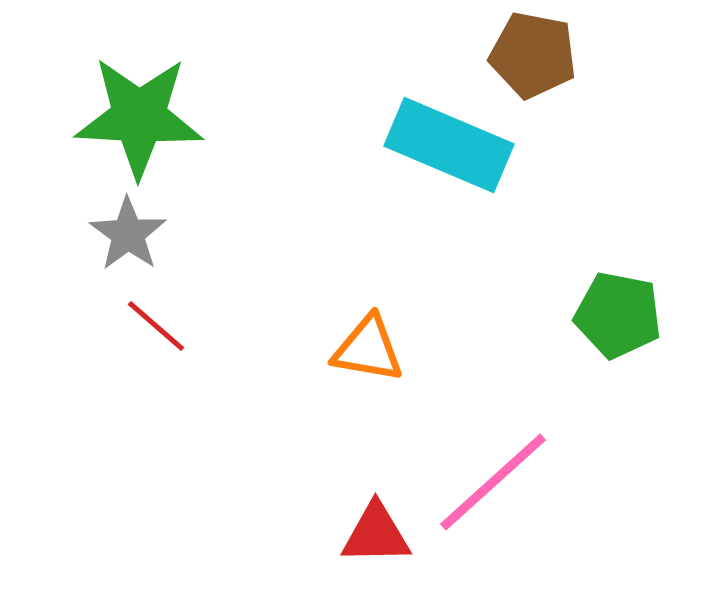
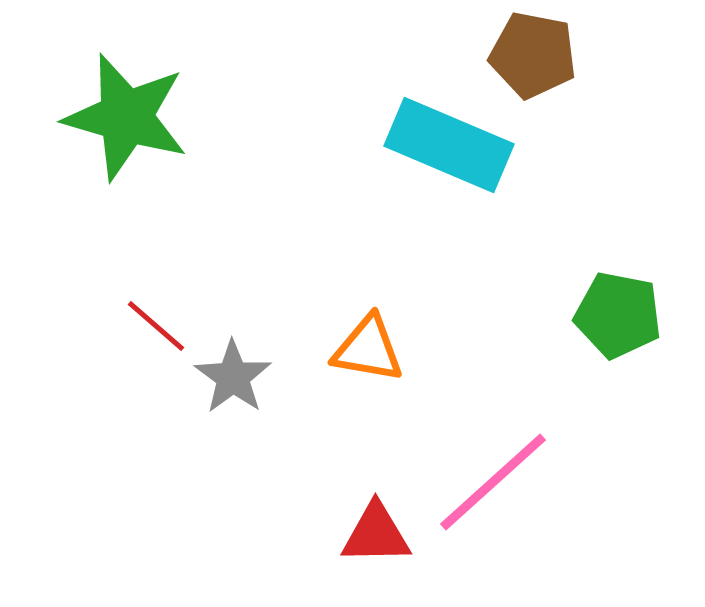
green star: moved 13 px left; rotated 13 degrees clockwise
gray star: moved 105 px right, 143 px down
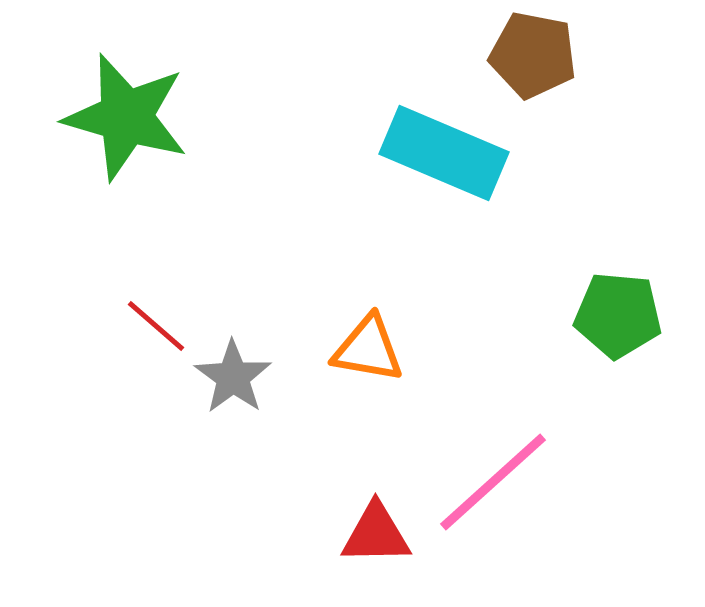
cyan rectangle: moved 5 px left, 8 px down
green pentagon: rotated 6 degrees counterclockwise
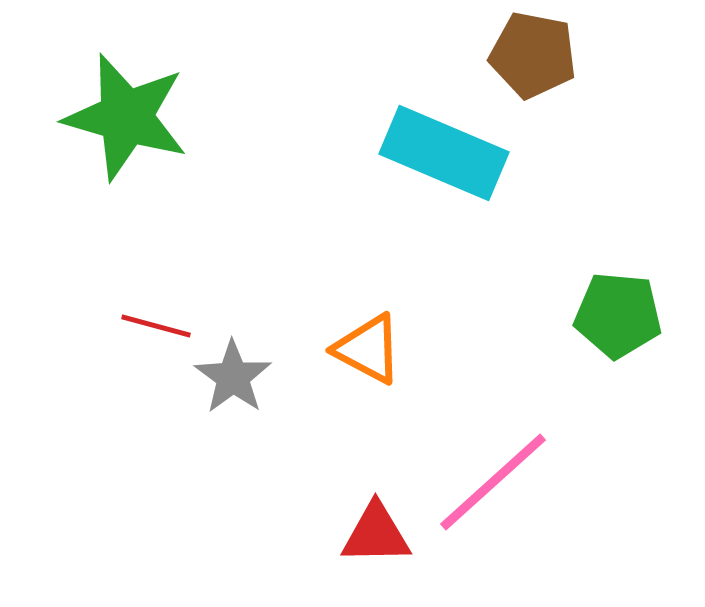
red line: rotated 26 degrees counterclockwise
orange triangle: rotated 18 degrees clockwise
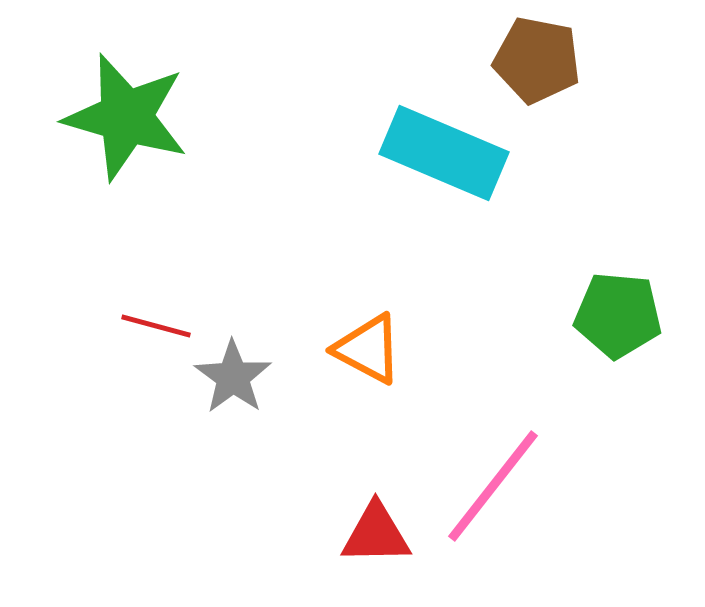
brown pentagon: moved 4 px right, 5 px down
pink line: moved 4 px down; rotated 10 degrees counterclockwise
